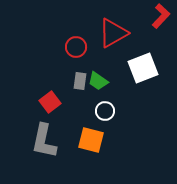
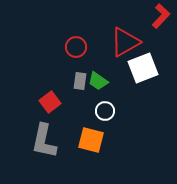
red triangle: moved 12 px right, 9 px down
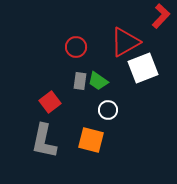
white circle: moved 3 px right, 1 px up
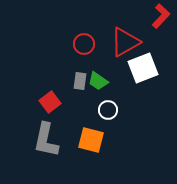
red circle: moved 8 px right, 3 px up
gray L-shape: moved 2 px right, 1 px up
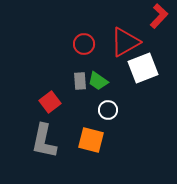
red L-shape: moved 2 px left
gray rectangle: rotated 12 degrees counterclockwise
gray L-shape: moved 2 px left, 1 px down
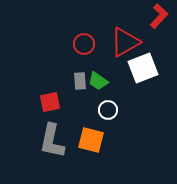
red square: rotated 25 degrees clockwise
gray L-shape: moved 8 px right
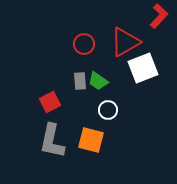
red square: rotated 15 degrees counterclockwise
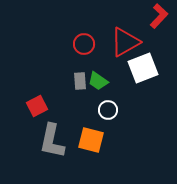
red square: moved 13 px left, 4 px down
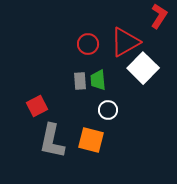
red L-shape: rotated 10 degrees counterclockwise
red circle: moved 4 px right
white square: rotated 24 degrees counterclockwise
green trapezoid: moved 1 px up; rotated 50 degrees clockwise
